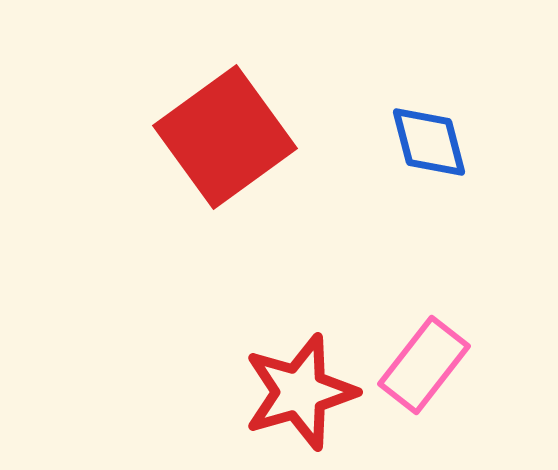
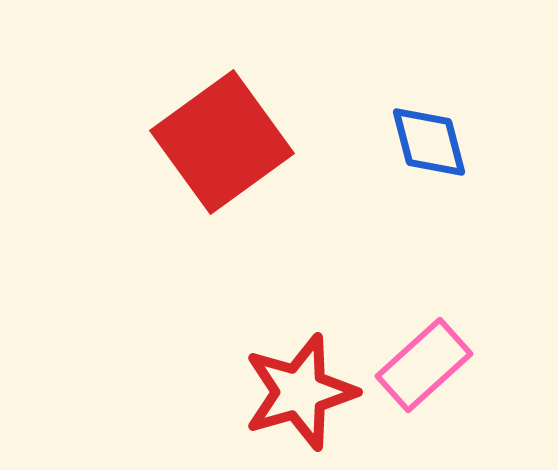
red square: moved 3 px left, 5 px down
pink rectangle: rotated 10 degrees clockwise
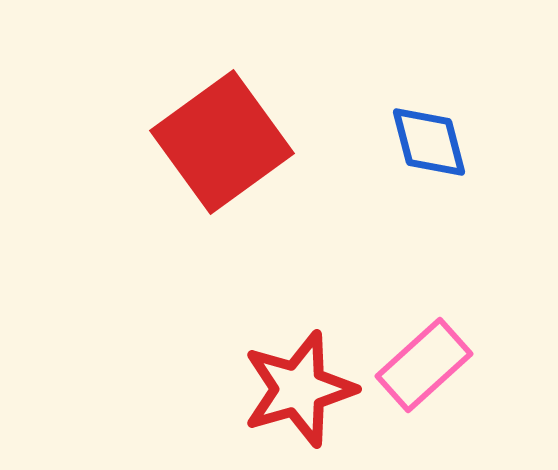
red star: moved 1 px left, 3 px up
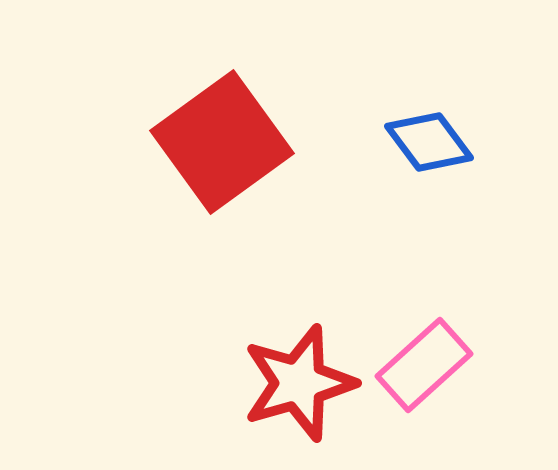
blue diamond: rotated 22 degrees counterclockwise
red star: moved 6 px up
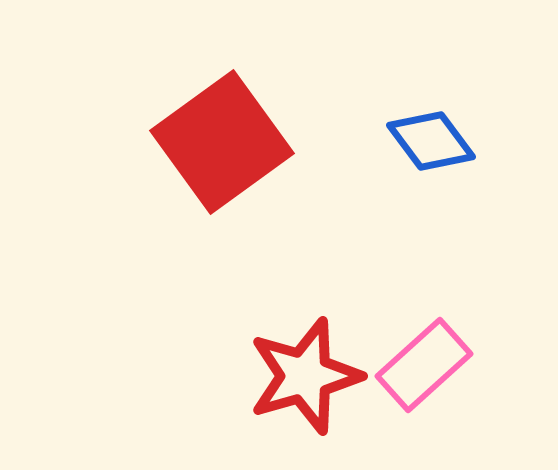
blue diamond: moved 2 px right, 1 px up
red star: moved 6 px right, 7 px up
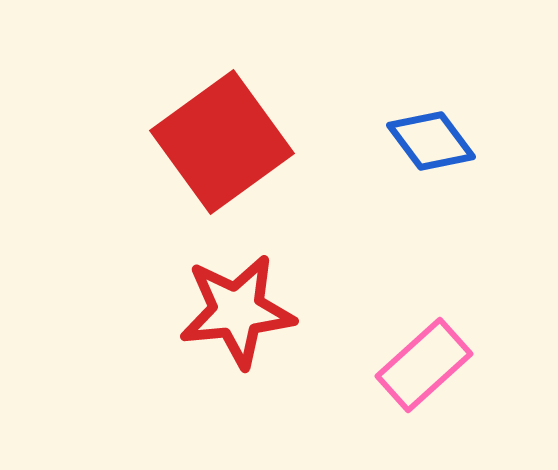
red star: moved 68 px left, 65 px up; rotated 10 degrees clockwise
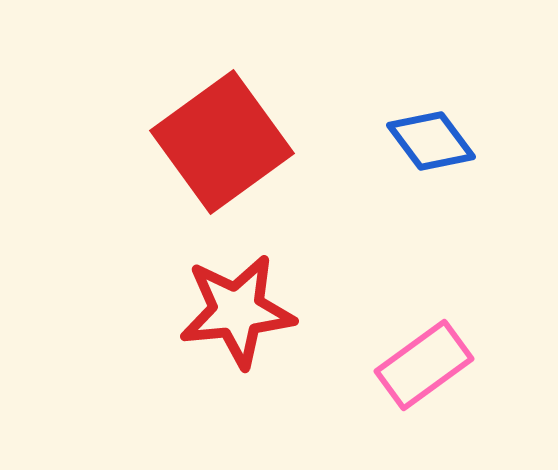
pink rectangle: rotated 6 degrees clockwise
